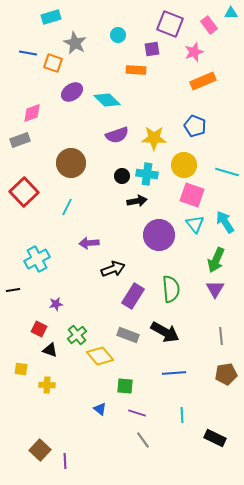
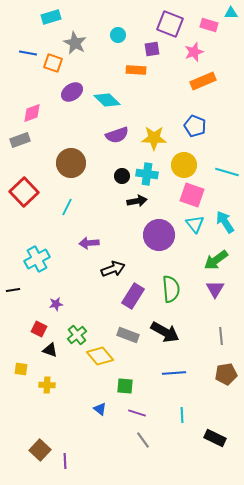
pink rectangle at (209, 25): rotated 36 degrees counterclockwise
green arrow at (216, 260): rotated 30 degrees clockwise
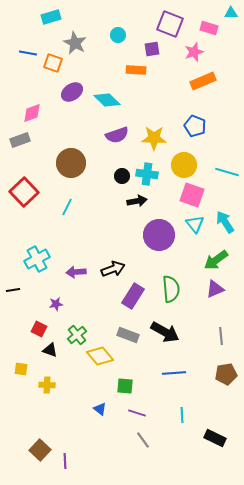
pink rectangle at (209, 25): moved 3 px down
purple arrow at (89, 243): moved 13 px left, 29 px down
purple triangle at (215, 289): rotated 36 degrees clockwise
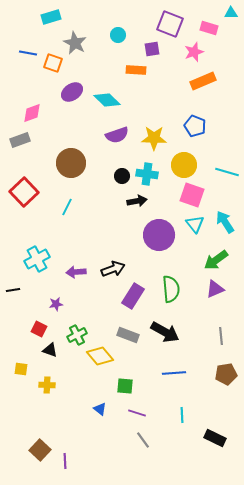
green cross at (77, 335): rotated 12 degrees clockwise
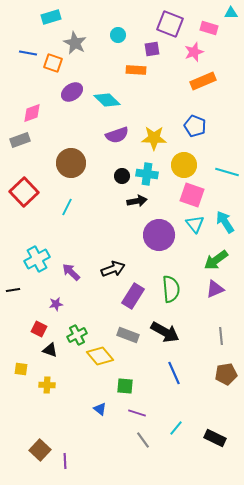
purple arrow at (76, 272): moved 5 px left; rotated 48 degrees clockwise
blue line at (174, 373): rotated 70 degrees clockwise
cyan line at (182, 415): moved 6 px left, 13 px down; rotated 42 degrees clockwise
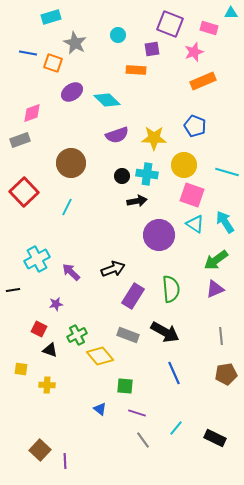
cyan triangle at (195, 224): rotated 18 degrees counterclockwise
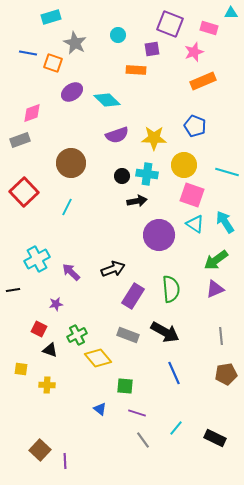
yellow diamond at (100, 356): moved 2 px left, 2 px down
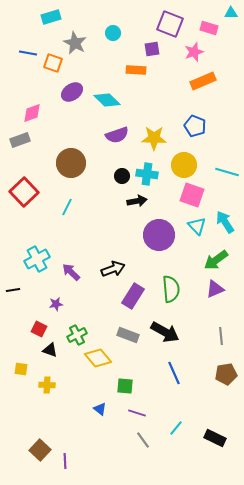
cyan circle at (118, 35): moved 5 px left, 2 px up
cyan triangle at (195, 224): moved 2 px right, 2 px down; rotated 12 degrees clockwise
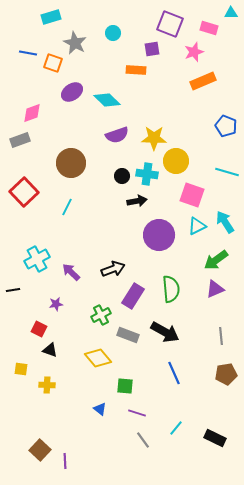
blue pentagon at (195, 126): moved 31 px right
yellow circle at (184, 165): moved 8 px left, 4 px up
cyan triangle at (197, 226): rotated 48 degrees clockwise
green cross at (77, 335): moved 24 px right, 20 px up
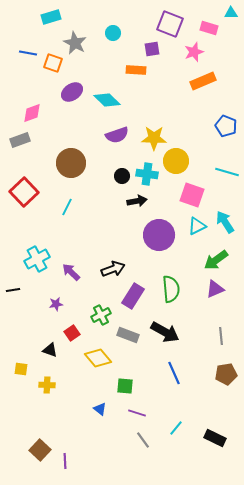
red square at (39, 329): moved 33 px right, 4 px down; rotated 28 degrees clockwise
